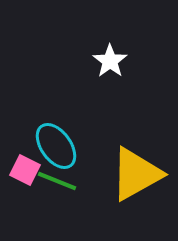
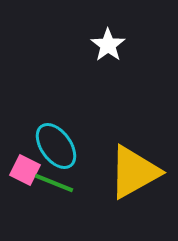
white star: moved 2 px left, 16 px up
yellow triangle: moved 2 px left, 2 px up
green line: moved 3 px left, 2 px down
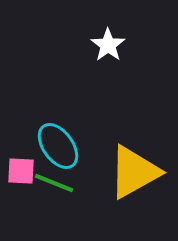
cyan ellipse: moved 2 px right
pink square: moved 4 px left, 1 px down; rotated 24 degrees counterclockwise
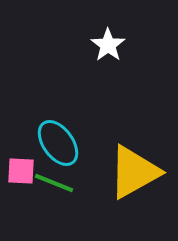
cyan ellipse: moved 3 px up
